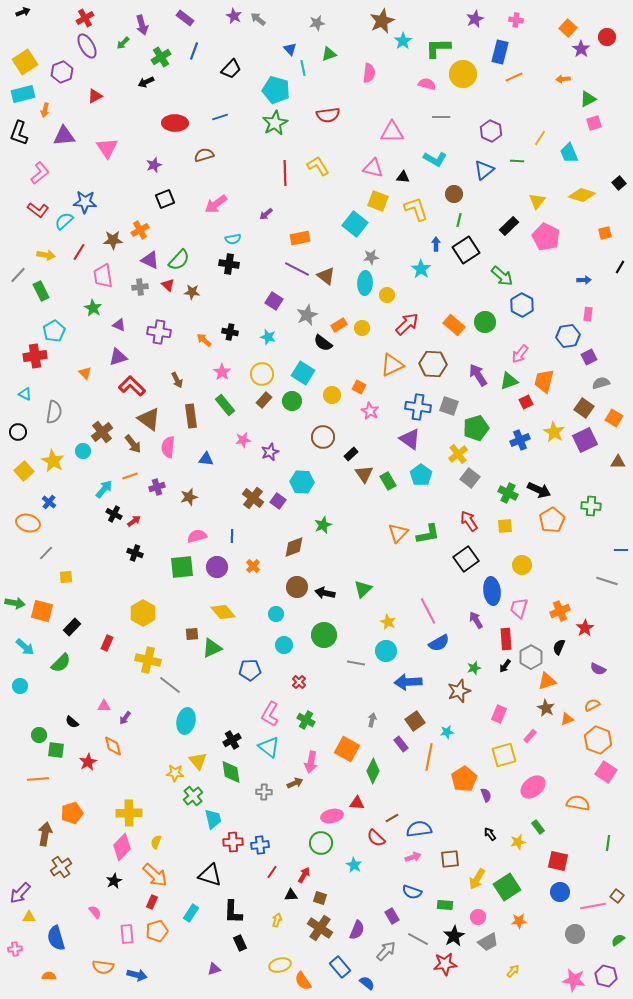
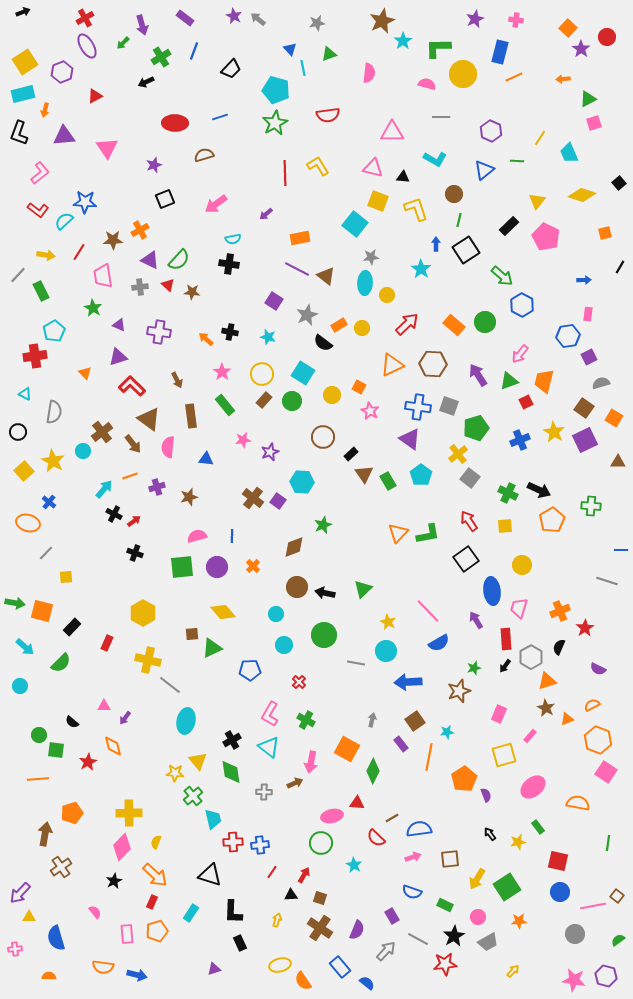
orange arrow at (204, 340): moved 2 px right, 1 px up
pink line at (428, 611): rotated 16 degrees counterclockwise
green rectangle at (445, 905): rotated 21 degrees clockwise
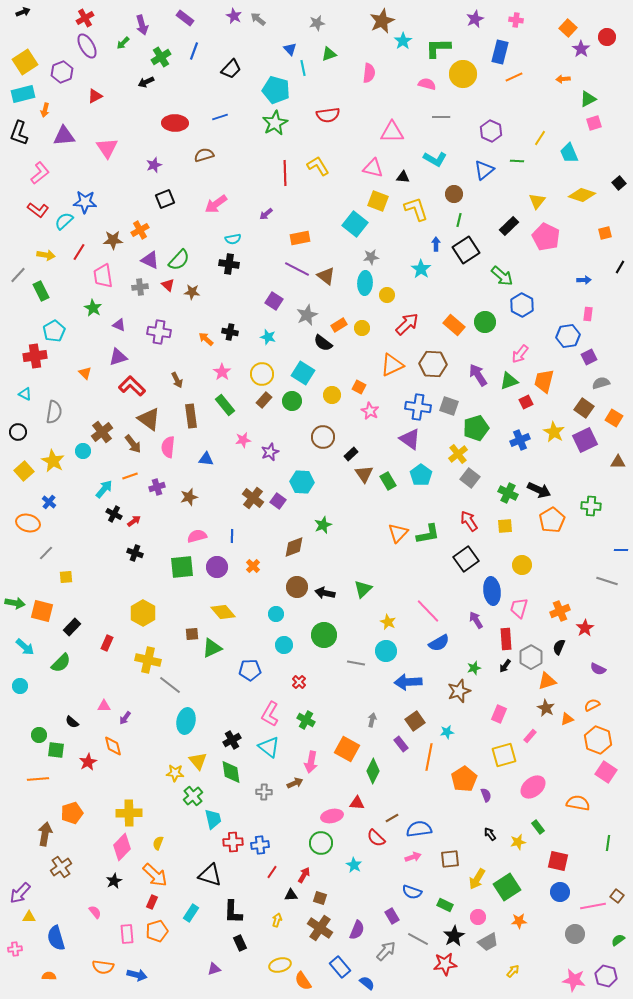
yellow semicircle at (156, 842): moved 2 px right, 1 px down
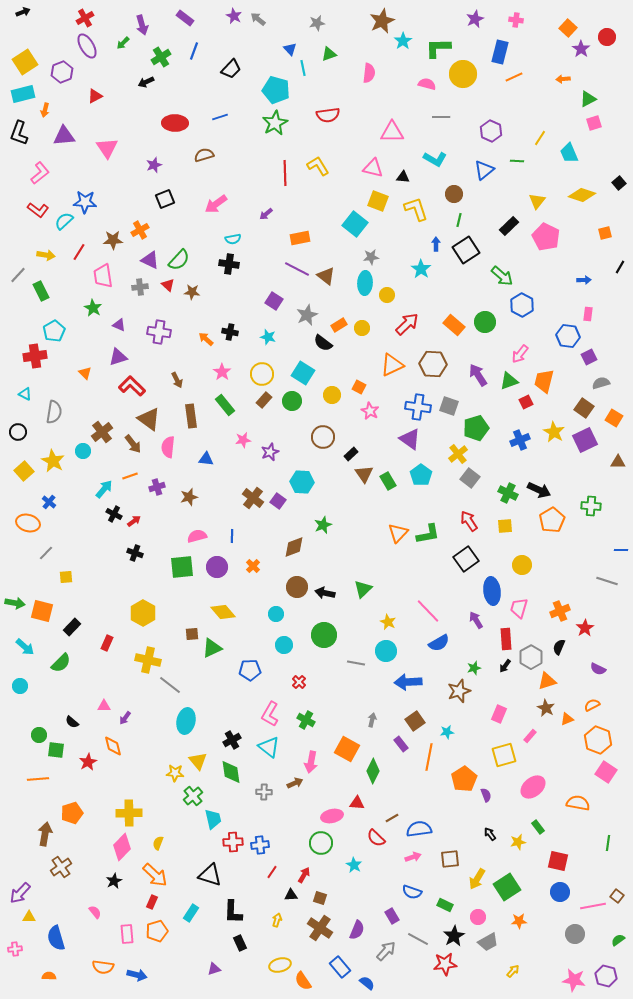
blue hexagon at (568, 336): rotated 15 degrees clockwise
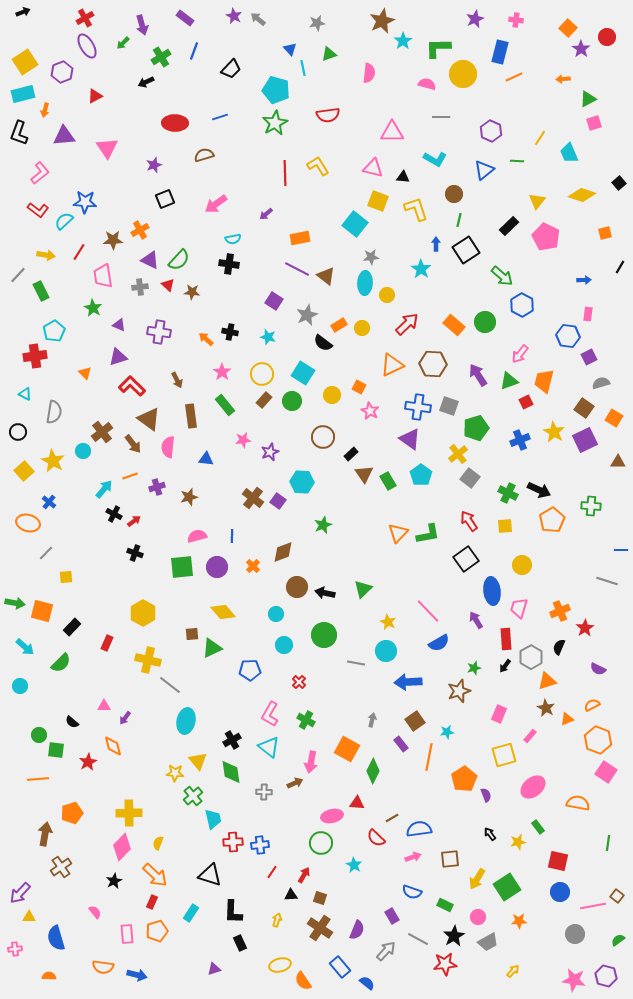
brown diamond at (294, 547): moved 11 px left, 5 px down
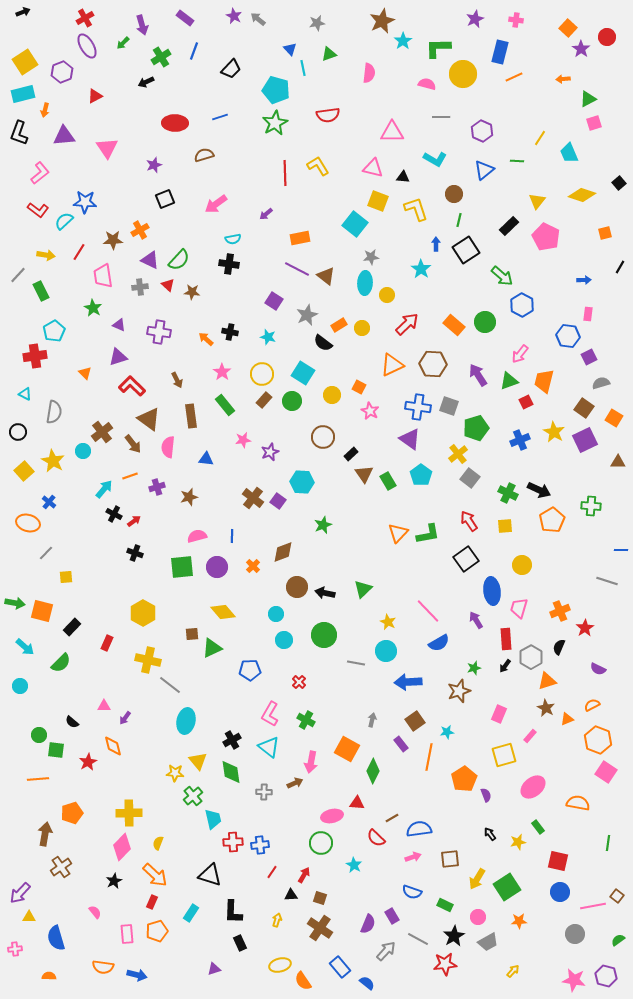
purple hexagon at (491, 131): moved 9 px left
cyan circle at (284, 645): moved 5 px up
purple semicircle at (357, 930): moved 11 px right, 6 px up
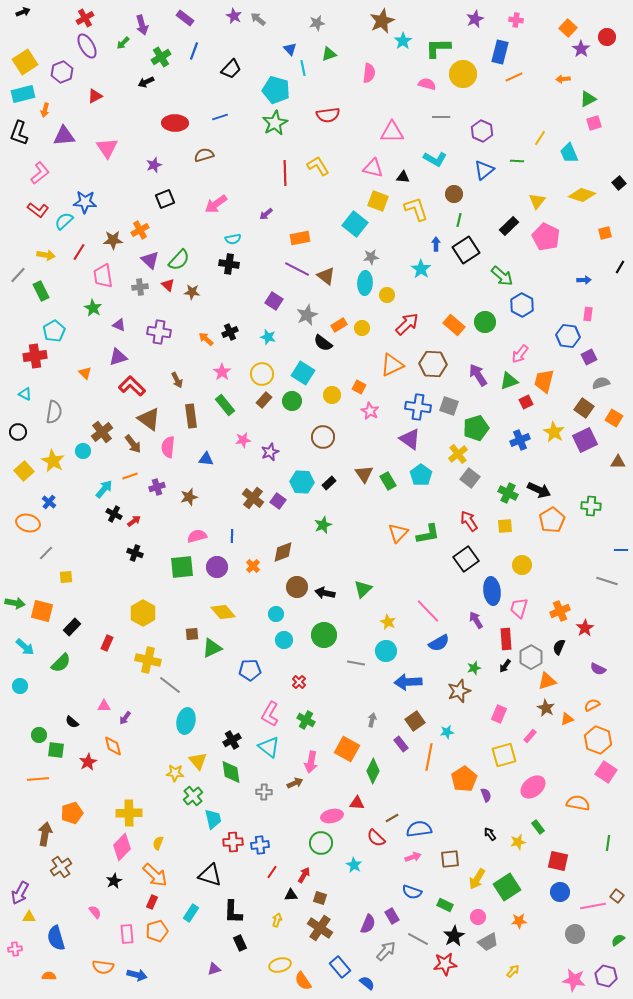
purple triangle at (150, 260): rotated 18 degrees clockwise
black cross at (230, 332): rotated 35 degrees counterclockwise
black rectangle at (351, 454): moved 22 px left, 29 px down
purple arrow at (20, 893): rotated 15 degrees counterclockwise
